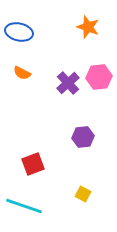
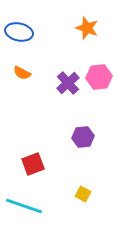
orange star: moved 1 px left, 1 px down
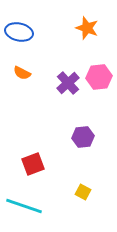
yellow square: moved 2 px up
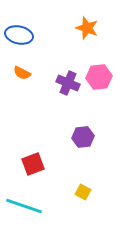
blue ellipse: moved 3 px down
purple cross: rotated 25 degrees counterclockwise
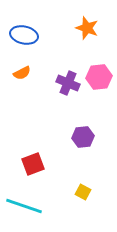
blue ellipse: moved 5 px right
orange semicircle: rotated 54 degrees counterclockwise
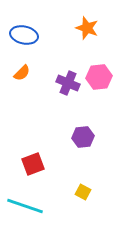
orange semicircle: rotated 18 degrees counterclockwise
cyan line: moved 1 px right
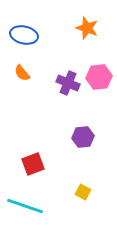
orange semicircle: rotated 96 degrees clockwise
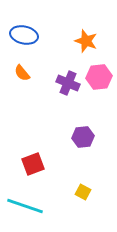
orange star: moved 1 px left, 13 px down
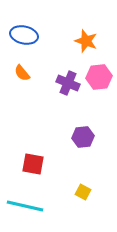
red square: rotated 30 degrees clockwise
cyan line: rotated 6 degrees counterclockwise
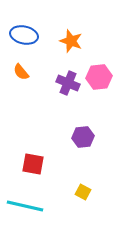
orange star: moved 15 px left
orange semicircle: moved 1 px left, 1 px up
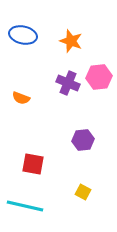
blue ellipse: moved 1 px left
orange semicircle: moved 26 px down; rotated 30 degrees counterclockwise
purple hexagon: moved 3 px down
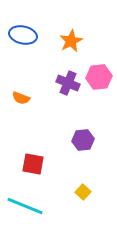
orange star: rotated 25 degrees clockwise
yellow square: rotated 14 degrees clockwise
cyan line: rotated 9 degrees clockwise
